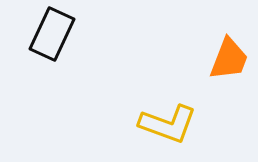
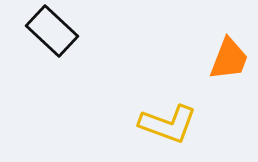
black rectangle: moved 3 px up; rotated 72 degrees counterclockwise
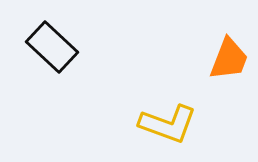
black rectangle: moved 16 px down
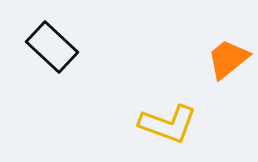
orange trapezoid: moved 1 px left; rotated 150 degrees counterclockwise
